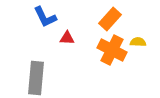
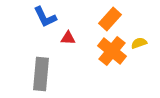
red triangle: moved 1 px right
yellow semicircle: moved 1 px right, 1 px down; rotated 21 degrees counterclockwise
orange cross: moved 1 px down; rotated 12 degrees clockwise
gray rectangle: moved 5 px right, 4 px up
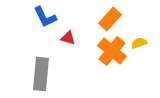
red triangle: rotated 14 degrees clockwise
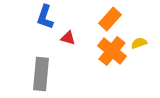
blue L-shape: rotated 45 degrees clockwise
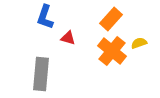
orange rectangle: moved 1 px right
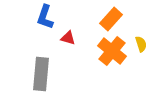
yellow semicircle: moved 2 px right, 1 px down; rotated 91 degrees clockwise
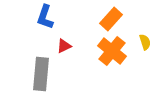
red triangle: moved 4 px left, 8 px down; rotated 42 degrees counterclockwise
yellow semicircle: moved 4 px right, 2 px up
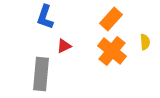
yellow semicircle: rotated 14 degrees clockwise
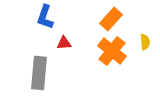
red triangle: moved 3 px up; rotated 21 degrees clockwise
gray rectangle: moved 2 px left, 1 px up
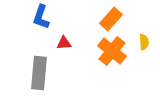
blue L-shape: moved 4 px left
yellow semicircle: moved 1 px left
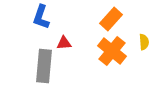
gray rectangle: moved 5 px right, 7 px up
